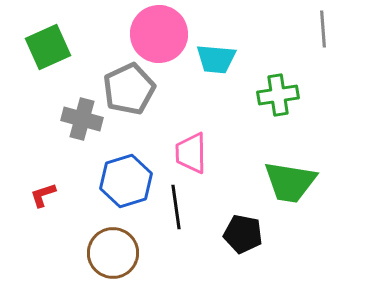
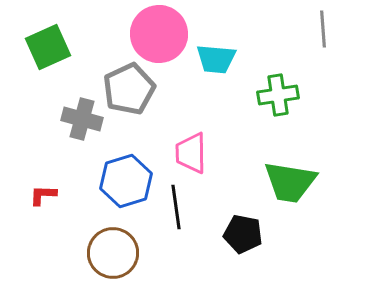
red L-shape: rotated 20 degrees clockwise
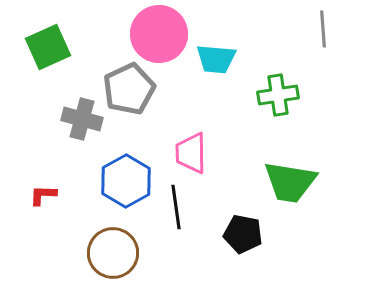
blue hexagon: rotated 12 degrees counterclockwise
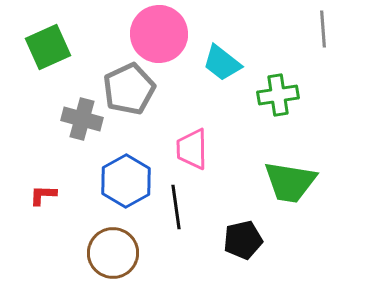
cyan trapezoid: moved 6 px right, 4 px down; rotated 33 degrees clockwise
pink trapezoid: moved 1 px right, 4 px up
black pentagon: moved 6 px down; rotated 24 degrees counterclockwise
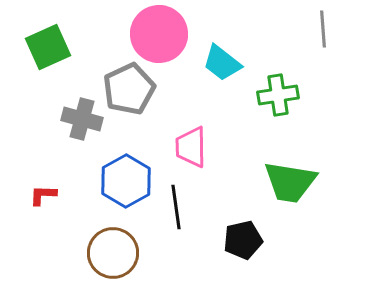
pink trapezoid: moved 1 px left, 2 px up
